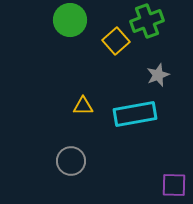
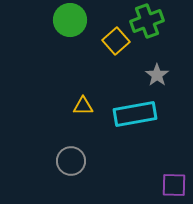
gray star: moved 1 px left; rotated 15 degrees counterclockwise
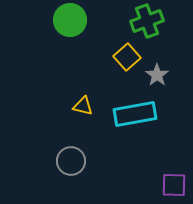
yellow square: moved 11 px right, 16 px down
yellow triangle: rotated 15 degrees clockwise
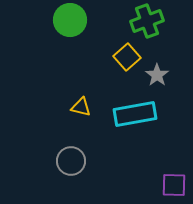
yellow triangle: moved 2 px left, 1 px down
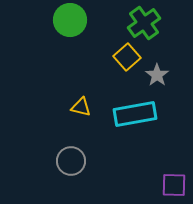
green cross: moved 3 px left, 2 px down; rotated 16 degrees counterclockwise
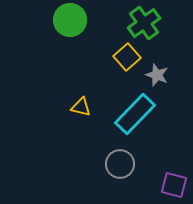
gray star: rotated 15 degrees counterclockwise
cyan rectangle: rotated 36 degrees counterclockwise
gray circle: moved 49 px right, 3 px down
purple square: rotated 12 degrees clockwise
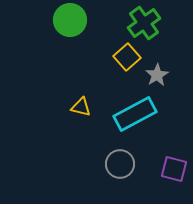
gray star: rotated 20 degrees clockwise
cyan rectangle: rotated 18 degrees clockwise
purple square: moved 16 px up
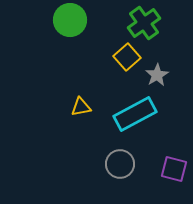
yellow triangle: rotated 25 degrees counterclockwise
